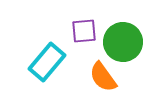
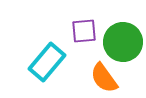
orange semicircle: moved 1 px right, 1 px down
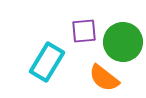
cyan rectangle: rotated 9 degrees counterclockwise
orange semicircle: rotated 16 degrees counterclockwise
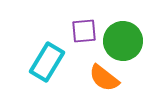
green circle: moved 1 px up
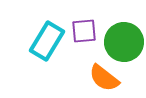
green circle: moved 1 px right, 1 px down
cyan rectangle: moved 21 px up
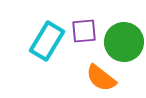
orange semicircle: moved 3 px left
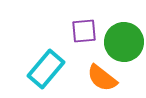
cyan rectangle: moved 1 px left, 28 px down; rotated 9 degrees clockwise
orange semicircle: moved 1 px right
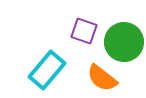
purple square: rotated 24 degrees clockwise
cyan rectangle: moved 1 px right, 1 px down
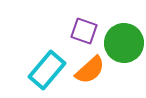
green circle: moved 1 px down
orange semicircle: moved 12 px left, 8 px up; rotated 80 degrees counterclockwise
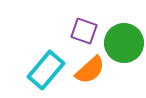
cyan rectangle: moved 1 px left
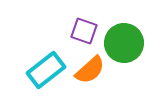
cyan rectangle: rotated 12 degrees clockwise
